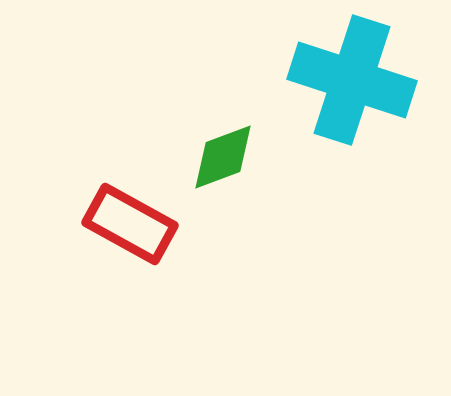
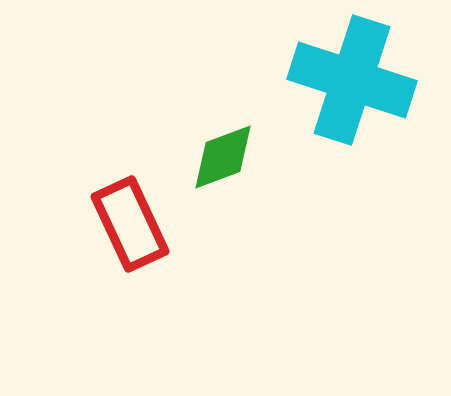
red rectangle: rotated 36 degrees clockwise
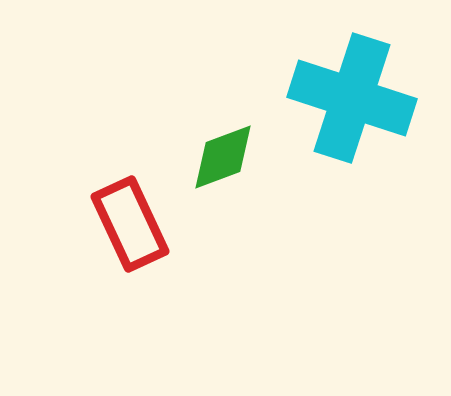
cyan cross: moved 18 px down
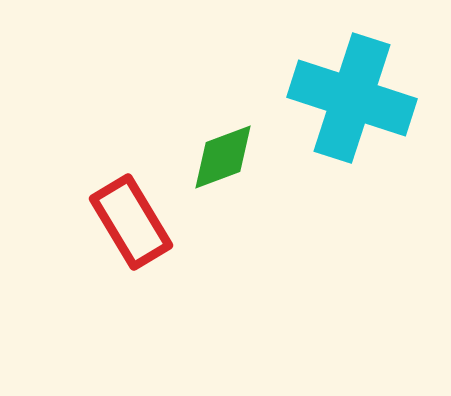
red rectangle: moved 1 px right, 2 px up; rotated 6 degrees counterclockwise
